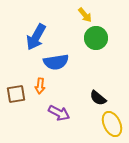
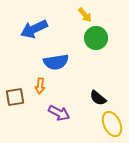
blue arrow: moved 2 px left, 8 px up; rotated 36 degrees clockwise
brown square: moved 1 px left, 3 px down
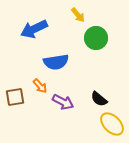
yellow arrow: moved 7 px left
orange arrow: rotated 49 degrees counterclockwise
black semicircle: moved 1 px right, 1 px down
purple arrow: moved 4 px right, 11 px up
yellow ellipse: rotated 20 degrees counterclockwise
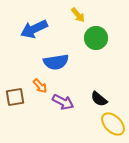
yellow ellipse: moved 1 px right
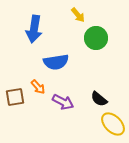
blue arrow: rotated 56 degrees counterclockwise
orange arrow: moved 2 px left, 1 px down
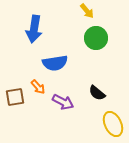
yellow arrow: moved 9 px right, 4 px up
blue semicircle: moved 1 px left, 1 px down
black semicircle: moved 2 px left, 6 px up
yellow ellipse: rotated 20 degrees clockwise
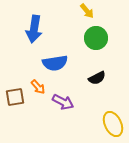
black semicircle: moved 15 px up; rotated 66 degrees counterclockwise
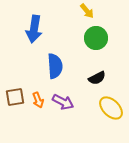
blue semicircle: moved 3 px down; rotated 85 degrees counterclockwise
orange arrow: moved 13 px down; rotated 21 degrees clockwise
yellow ellipse: moved 2 px left, 16 px up; rotated 20 degrees counterclockwise
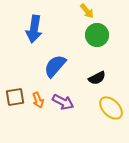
green circle: moved 1 px right, 3 px up
blue semicircle: rotated 135 degrees counterclockwise
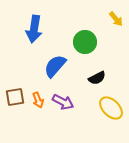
yellow arrow: moved 29 px right, 8 px down
green circle: moved 12 px left, 7 px down
